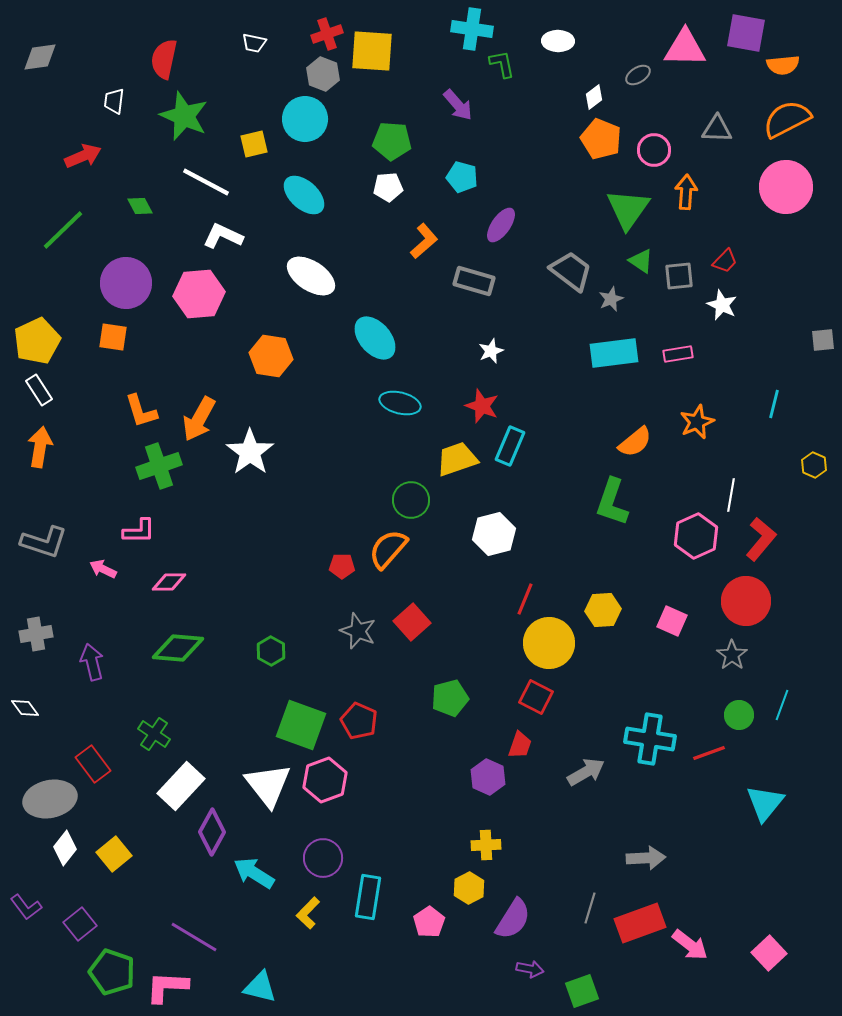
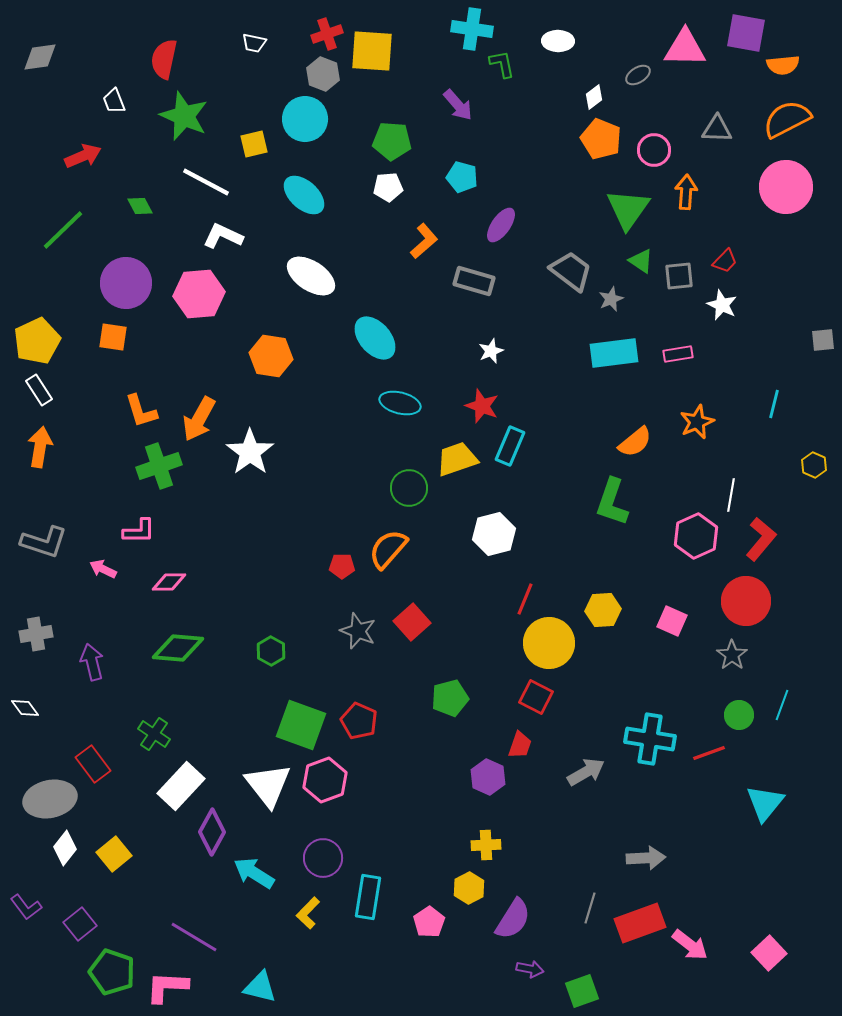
white trapezoid at (114, 101): rotated 28 degrees counterclockwise
green circle at (411, 500): moved 2 px left, 12 px up
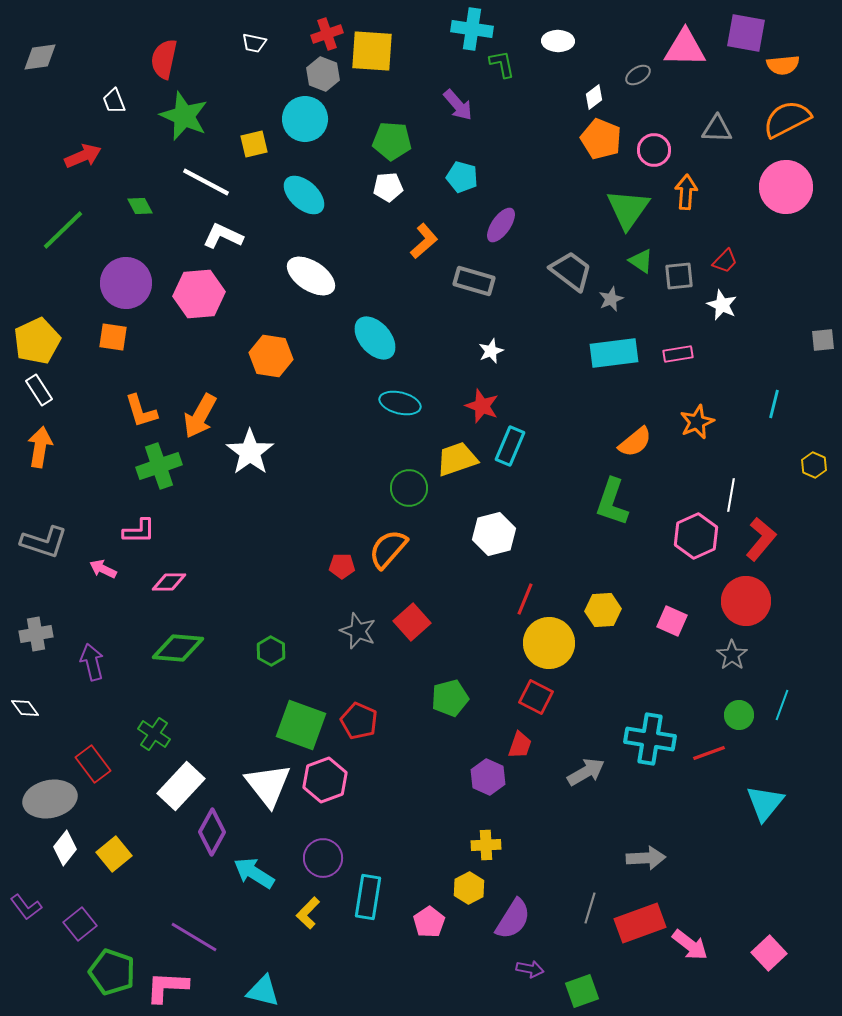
orange arrow at (199, 419): moved 1 px right, 3 px up
cyan triangle at (260, 987): moved 3 px right, 4 px down
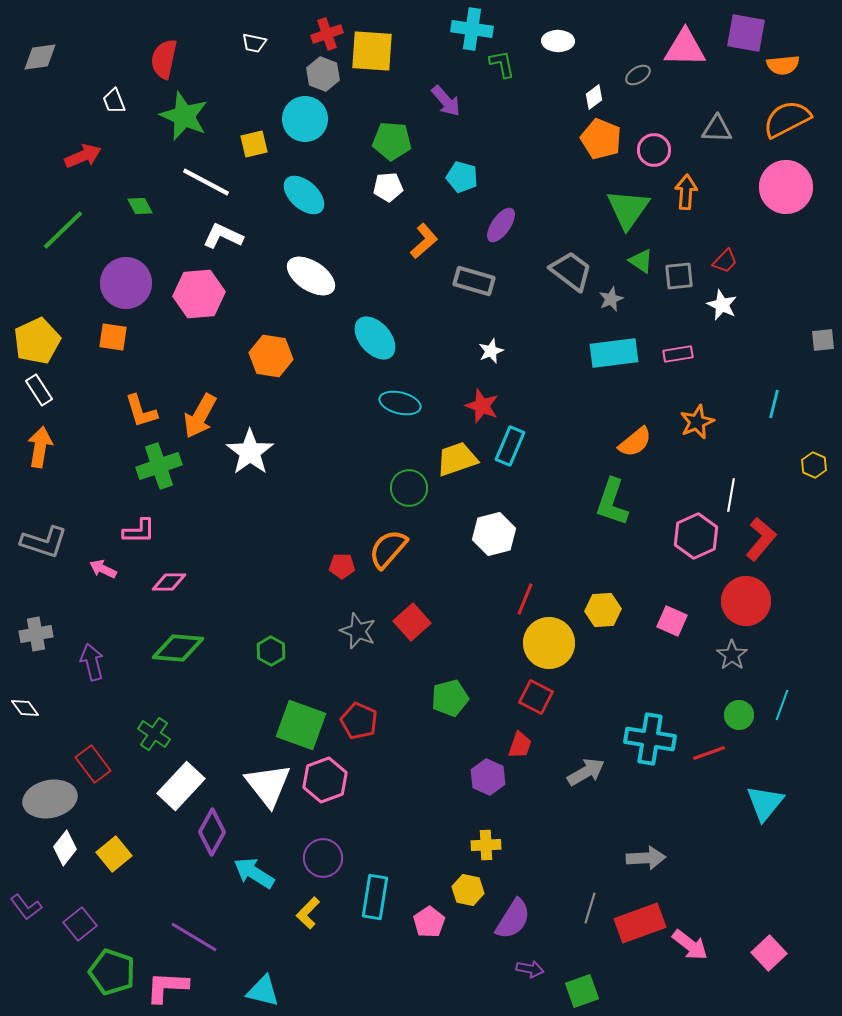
purple arrow at (458, 105): moved 12 px left, 4 px up
yellow hexagon at (469, 888): moved 1 px left, 2 px down; rotated 20 degrees counterclockwise
cyan rectangle at (368, 897): moved 7 px right
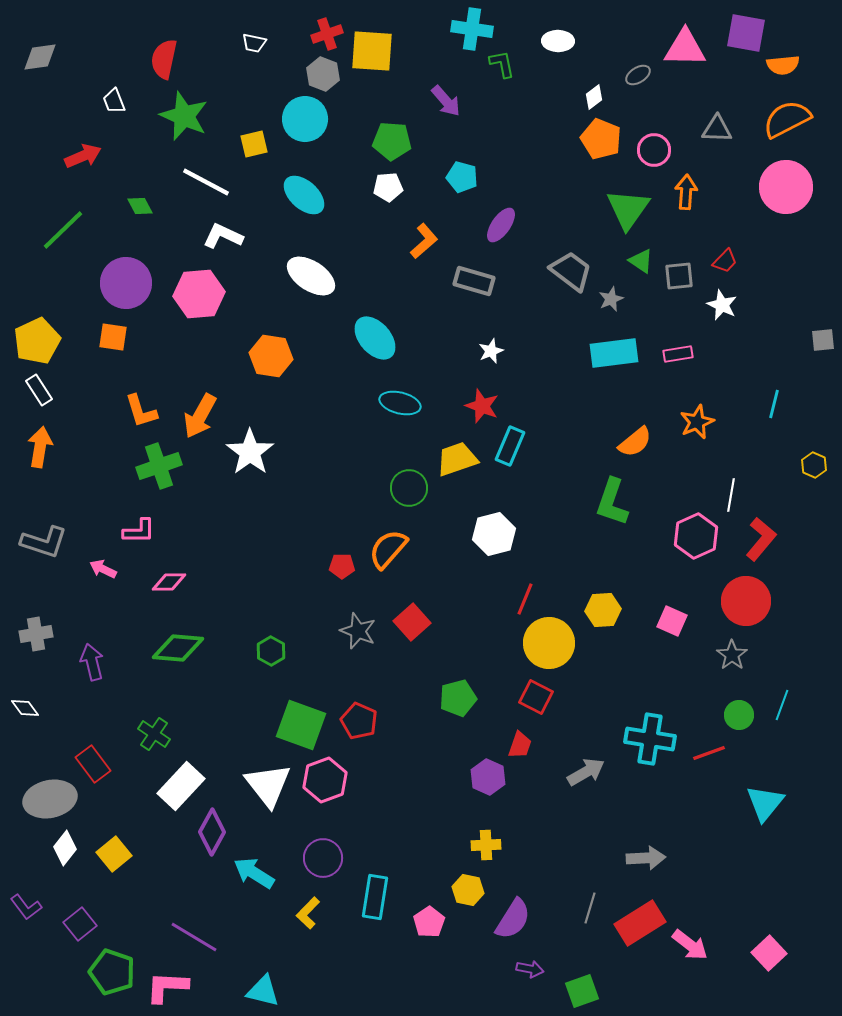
green pentagon at (450, 698): moved 8 px right
red rectangle at (640, 923): rotated 12 degrees counterclockwise
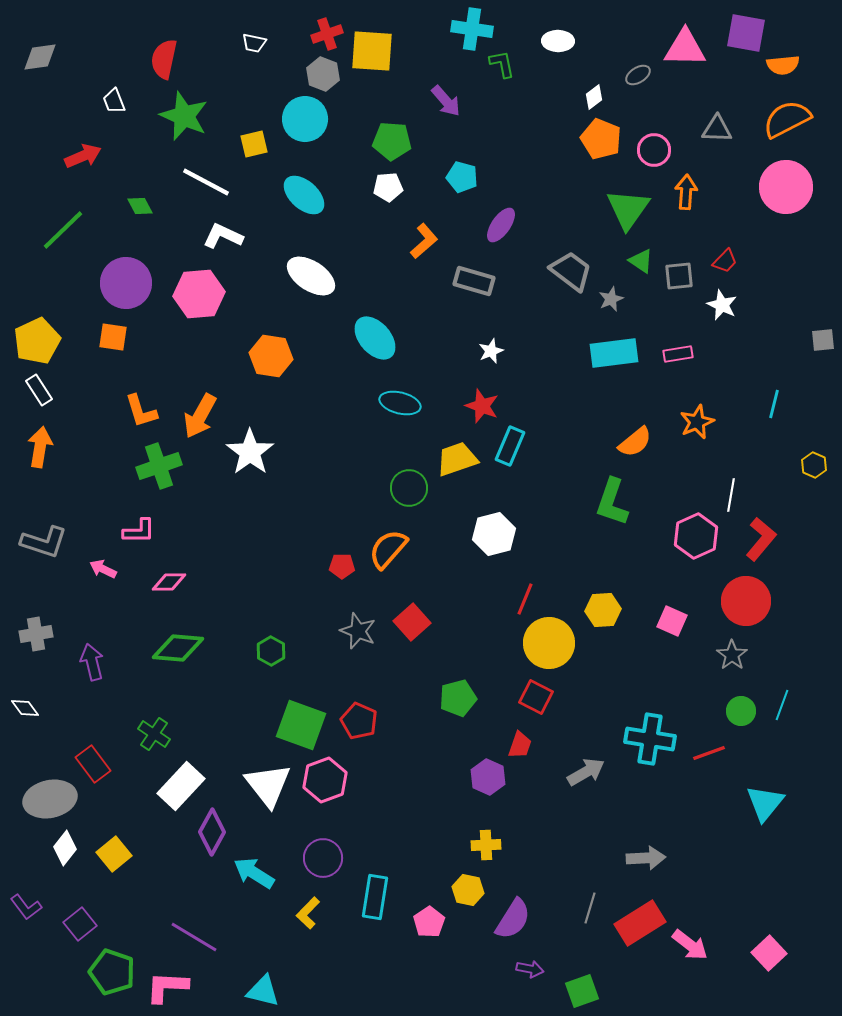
green circle at (739, 715): moved 2 px right, 4 px up
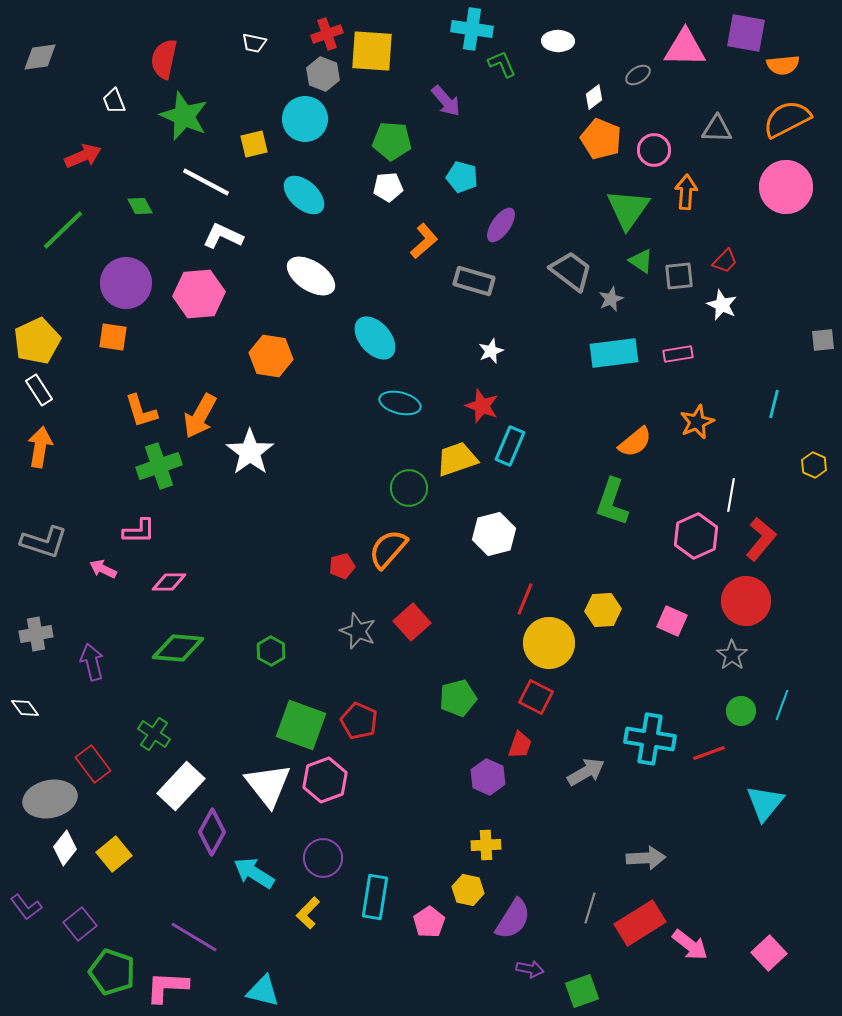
green L-shape at (502, 64): rotated 12 degrees counterclockwise
red pentagon at (342, 566): rotated 15 degrees counterclockwise
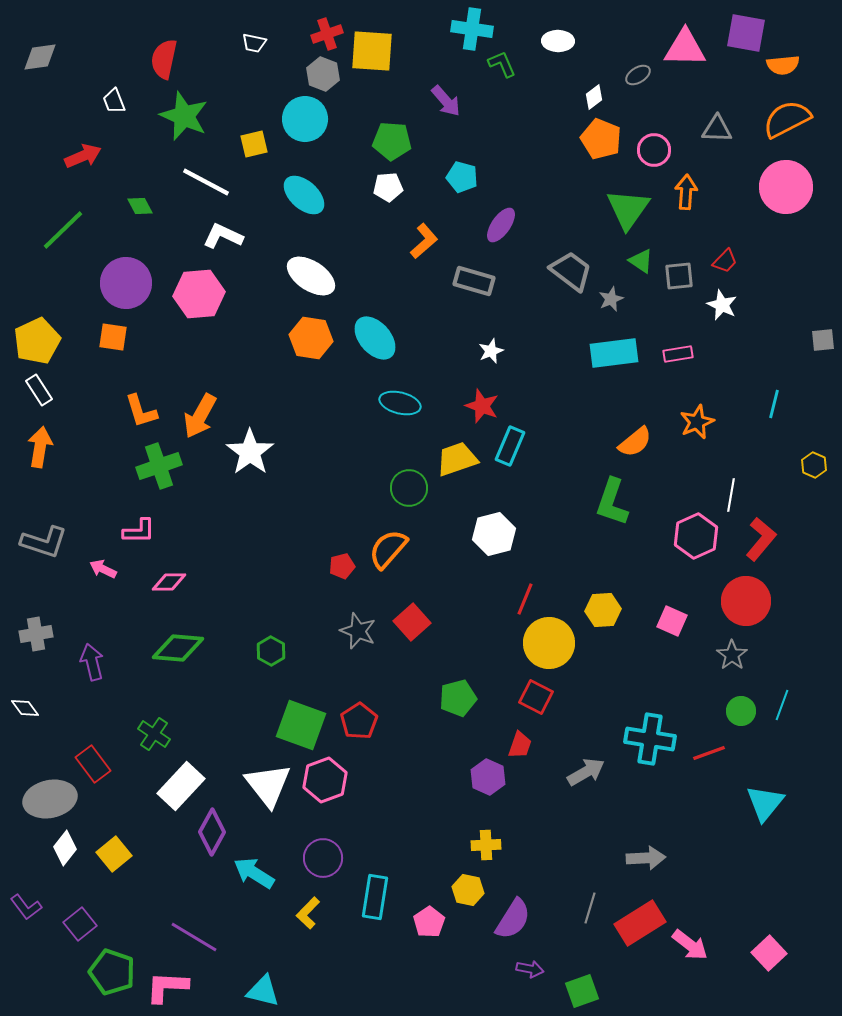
orange hexagon at (271, 356): moved 40 px right, 18 px up
red pentagon at (359, 721): rotated 15 degrees clockwise
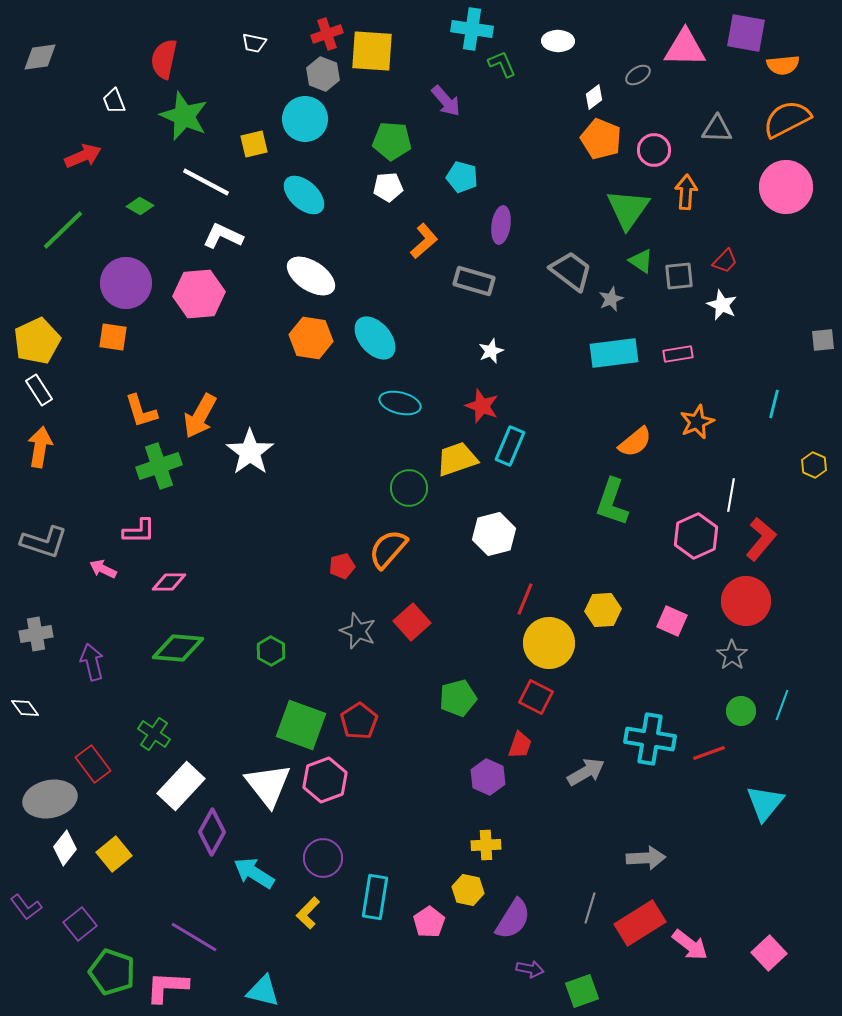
green diamond at (140, 206): rotated 32 degrees counterclockwise
purple ellipse at (501, 225): rotated 27 degrees counterclockwise
